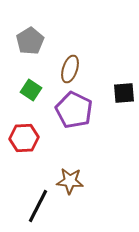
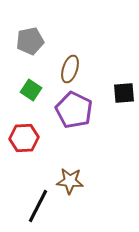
gray pentagon: rotated 20 degrees clockwise
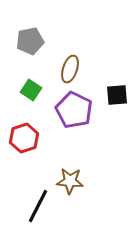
black square: moved 7 px left, 2 px down
red hexagon: rotated 16 degrees counterclockwise
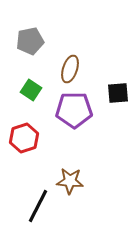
black square: moved 1 px right, 2 px up
purple pentagon: rotated 27 degrees counterclockwise
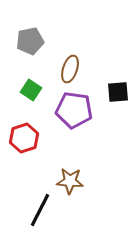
black square: moved 1 px up
purple pentagon: rotated 9 degrees clockwise
black line: moved 2 px right, 4 px down
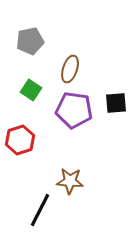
black square: moved 2 px left, 11 px down
red hexagon: moved 4 px left, 2 px down
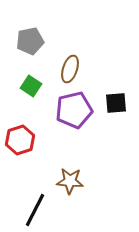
green square: moved 4 px up
purple pentagon: rotated 21 degrees counterclockwise
black line: moved 5 px left
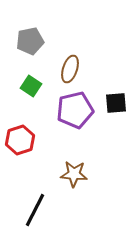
purple pentagon: moved 1 px right
brown star: moved 4 px right, 7 px up
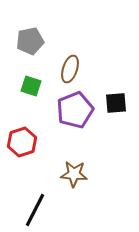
green square: rotated 15 degrees counterclockwise
purple pentagon: rotated 9 degrees counterclockwise
red hexagon: moved 2 px right, 2 px down
